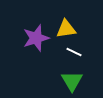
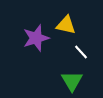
yellow triangle: moved 4 px up; rotated 20 degrees clockwise
white line: moved 7 px right; rotated 21 degrees clockwise
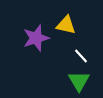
white line: moved 4 px down
green triangle: moved 7 px right
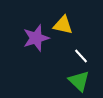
yellow triangle: moved 3 px left
green triangle: rotated 15 degrees counterclockwise
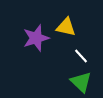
yellow triangle: moved 3 px right, 2 px down
green triangle: moved 2 px right, 1 px down
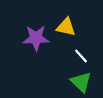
purple star: rotated 16 degrees clockwise
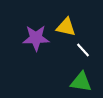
white line: moved 2 px right, 6 px up
green triangle: rotated 35 degrees counterclockwise
